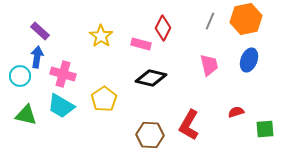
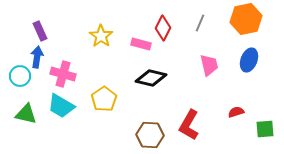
gray line: moved 10 px left, 2 px down
purple rectangle: rotated 24 degrees clockwise
green triangle: moved 1 px up
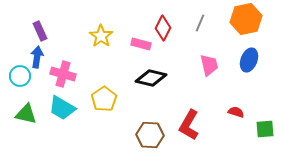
cyan trapezoid: moved 1 px right, 2 px down
red semicircle: rotated 35 degrees clockwise
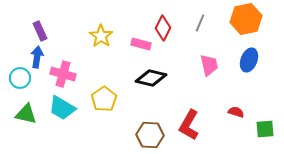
cyan circle: moved 2 px down
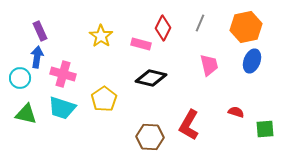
orange hexagon: moved 8 px down
blue ellipse: moved 3 px right, 1 px down
cyan trapezoid: rotated 12 degrees counterclockwise
brown hexagon: moved 2 px down
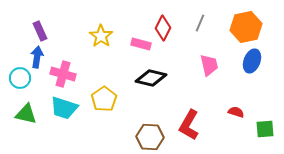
cyan trapezoid: moved 2 px right
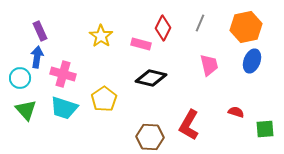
green triangle: moved 4 px up; rotated 35 degrees clockwise
